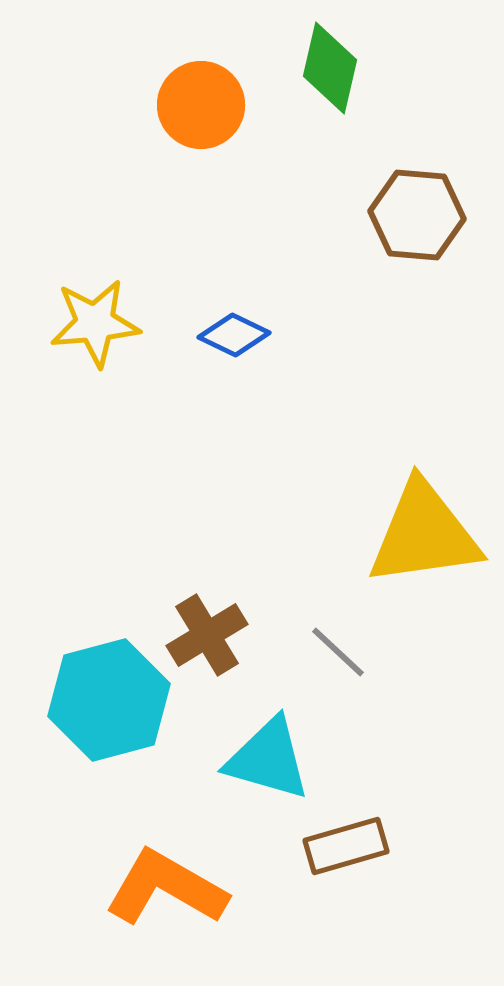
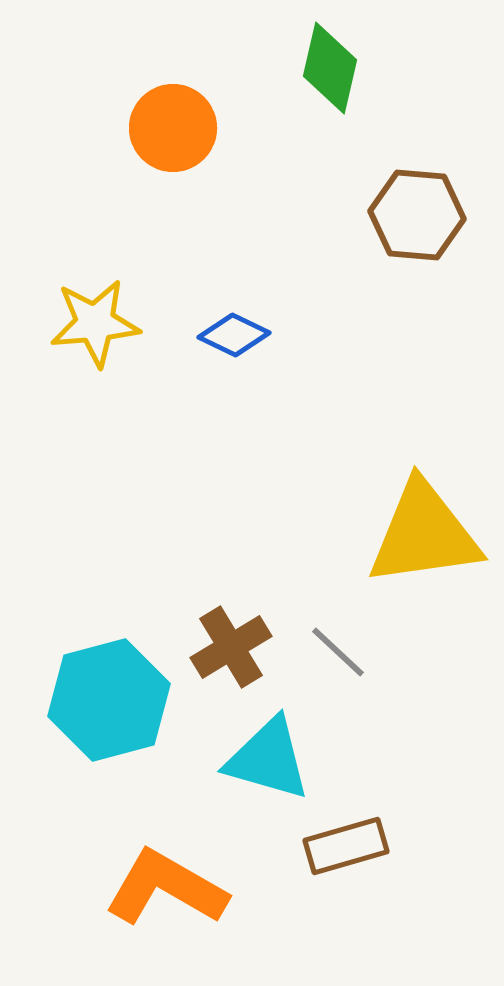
orange circle: moved 28 px left, 23 px down
brown cross: moved 24 px right, 12 px down
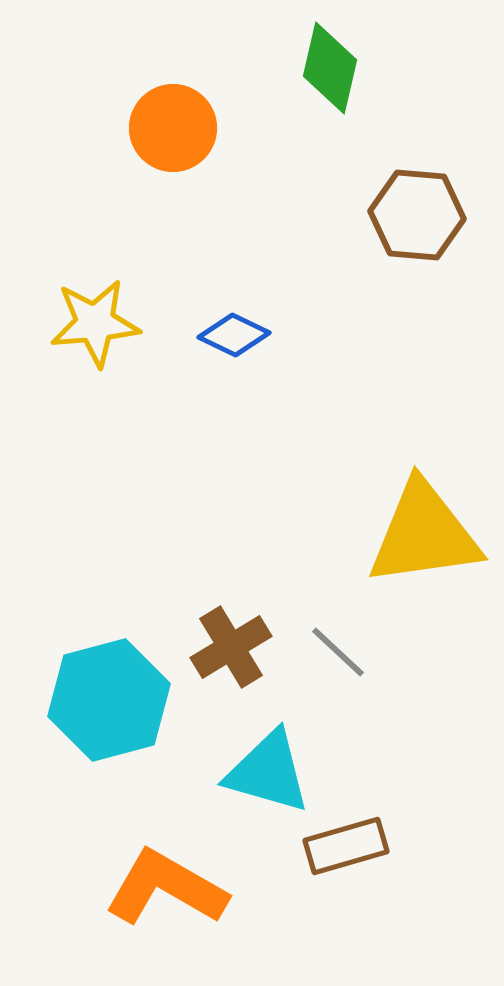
cyan triangle: moved 13 px down
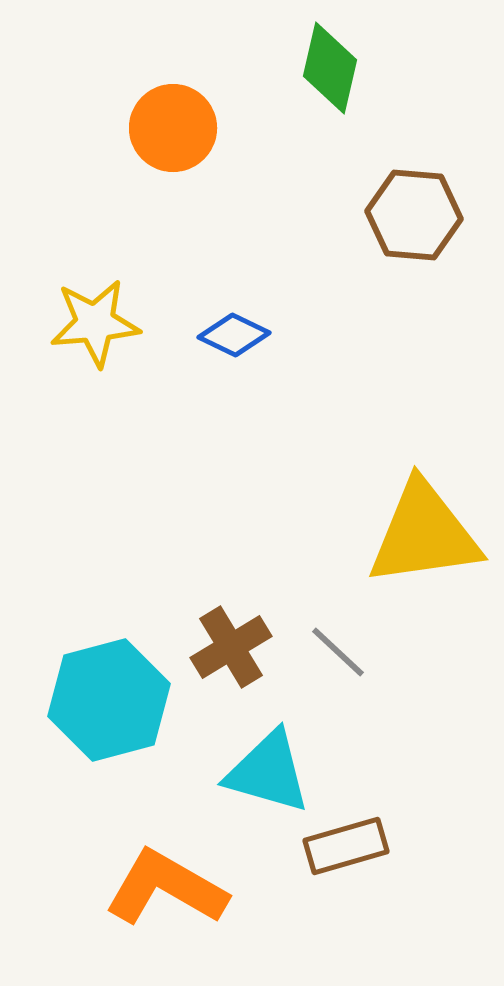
brown hexagon: moved 3 px left
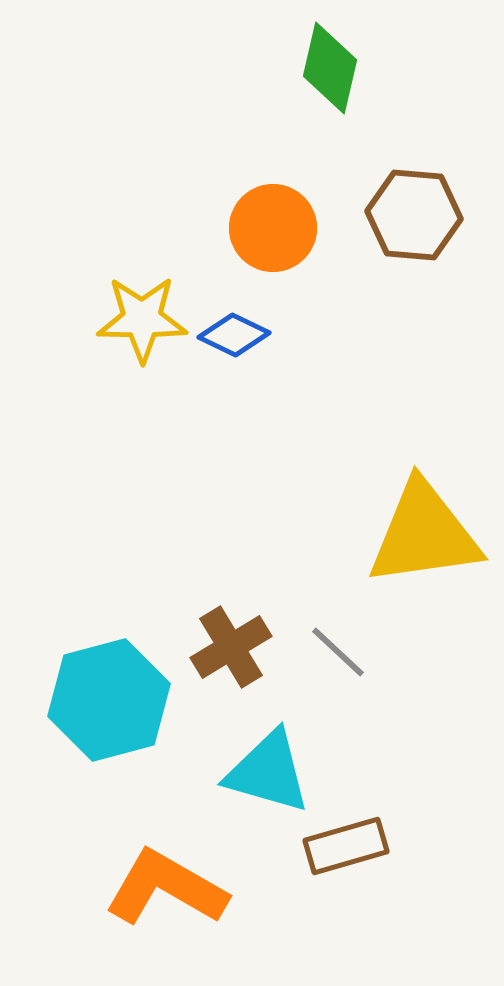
orange circle: moved 100 px right, 100 px down
yellow star: moved 47 px right, 4 px up; rotated 6 degrees clockwise
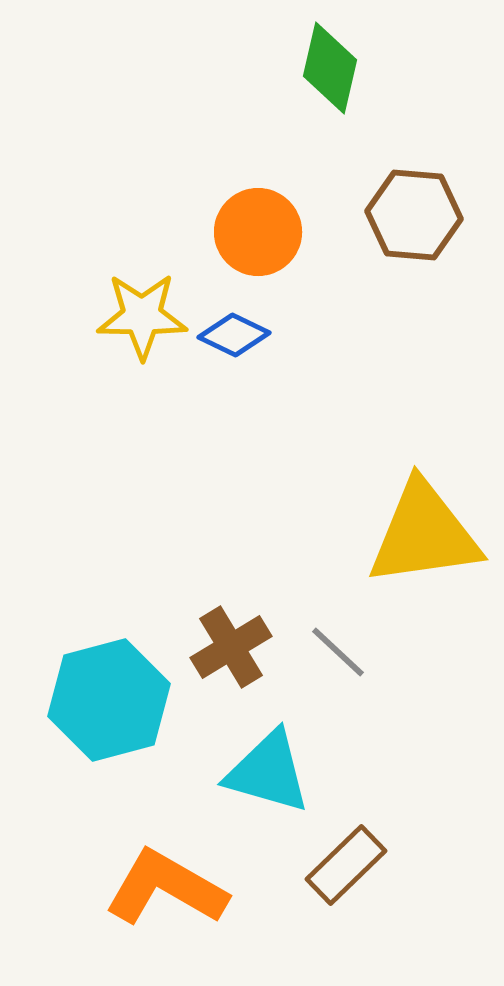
orange circle: moved 15 px left, 4 px down
yellow star: moved 3 px up
brown rectangle: moved 19 px down; rotated 28 degrees counterclockwise
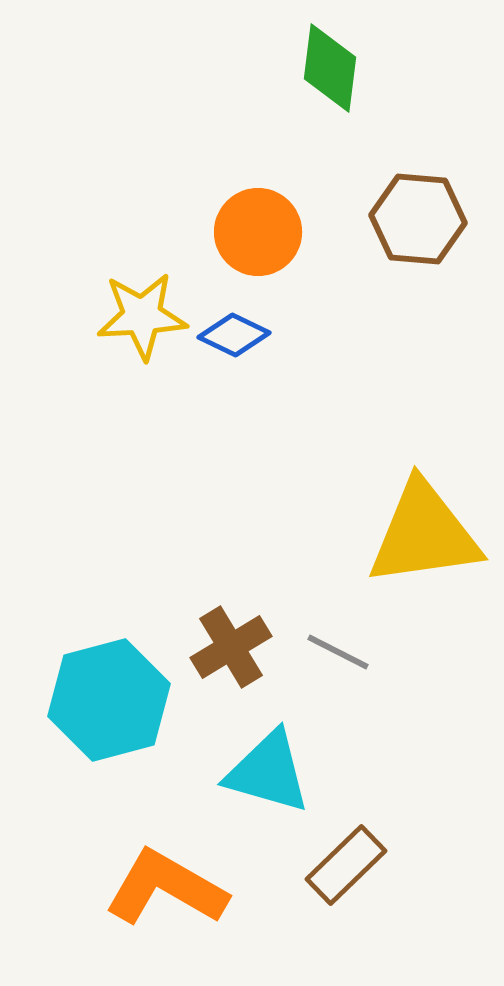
green diamond: rotated 6 degrees counterclockwise
brown hexagon: moved 4 px right, 4 px down
yellow star: rotated 4 degrees counterclockwise
gray line: rotated 16 degrees counterclockwise
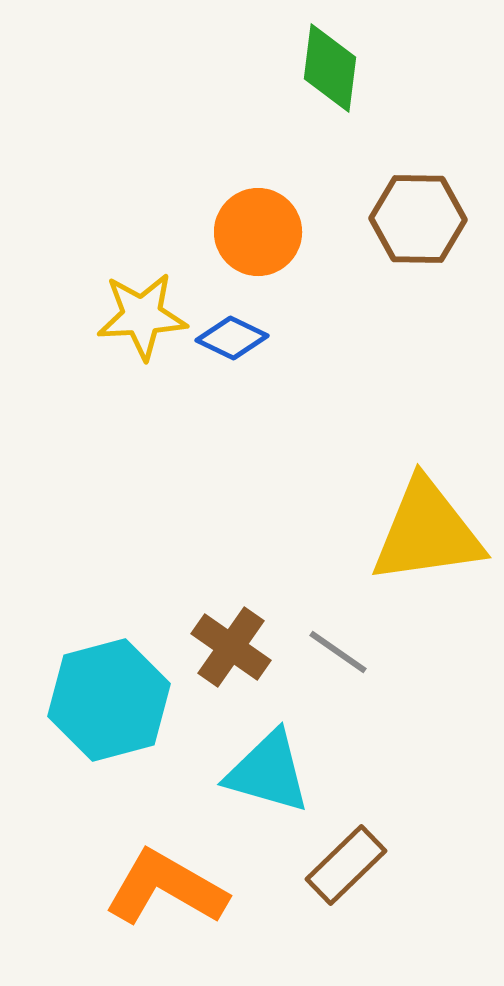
brown hexagon: rotated 4 degrees counterclockwise
blue diamond: moved 2 px left, 3 px down
yellow triangle: moved 3 px right, 2 px up
brown cross: rotated 24 degrees counterclockwise
gray line: rotated 8 degrees clockwise
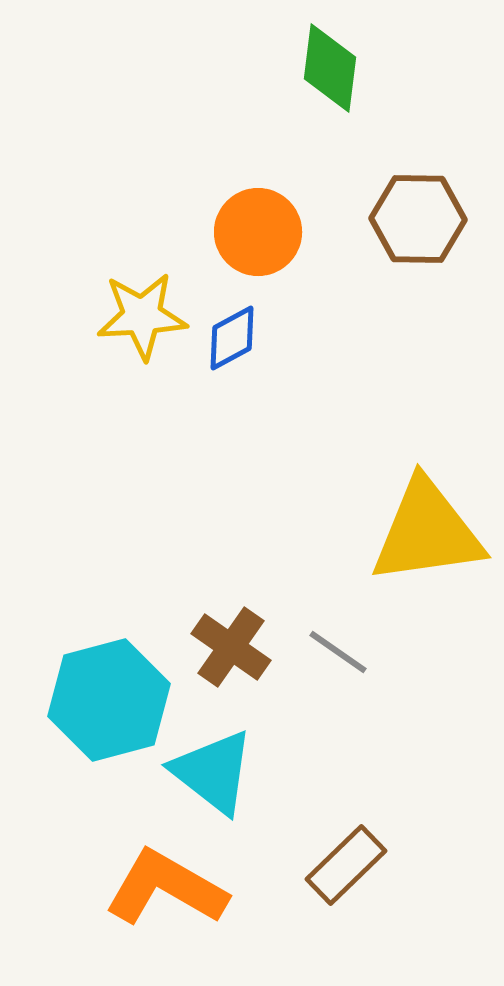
blue diamond: rotated 54 degrees counterclockwise
cyan triangle: moved 55 px left; rotated 22 degrees clockwise
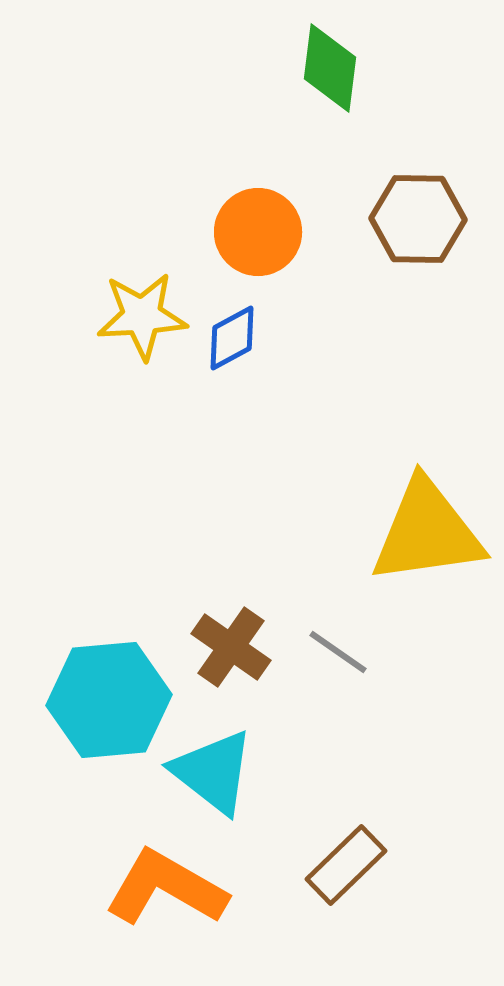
cyan hexagon: rotated 10 degrees clockwise
